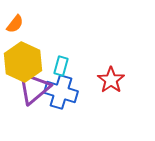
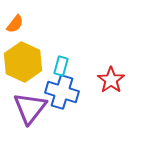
purple triangle: moved 4 px left, 20 px down; rotated 12 degrees counterclockwise
blue cross: moved 1 px right
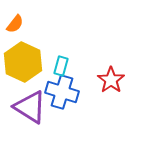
purple triangle: moved 1 px up; rotated 36 degrees counterclockwise
